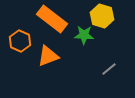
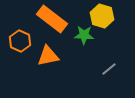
orange triangle: rotated 10 degrees clockwise
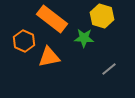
green star: moved 3 px down
orange hexagon: moved 4 px right
orange triangle: moved 1 px right, 1 px down
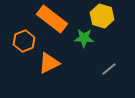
orange hexagon: rotated 15 degrees clockwise
orange triangle: moved 6 px down; rotated 15 degrees counterclockwise
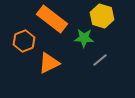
gray line: moved 9 px left, 9 px up
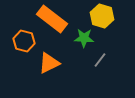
orange hexagon: rotated 25 degrees counterclockwise
gray line: rotated 14 degrees counterclockwise
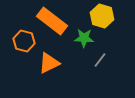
orange rectangle: moved 2 px down
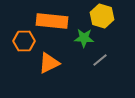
orange rectangle: rotated 32 degrees counterclockwise
orange hexagon: rotated 15 degrees counterclockwise
gray line: rotated 14 degrees clockwise
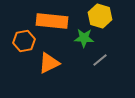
yellow hexagon: moved 2 px left
orange hexagon: rotated 10 degrees counterclockwise
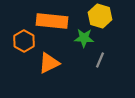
orange hexagon: rotated 20 degrees counterclockwise
gray line: rotated 28 degrees counterclockwise
